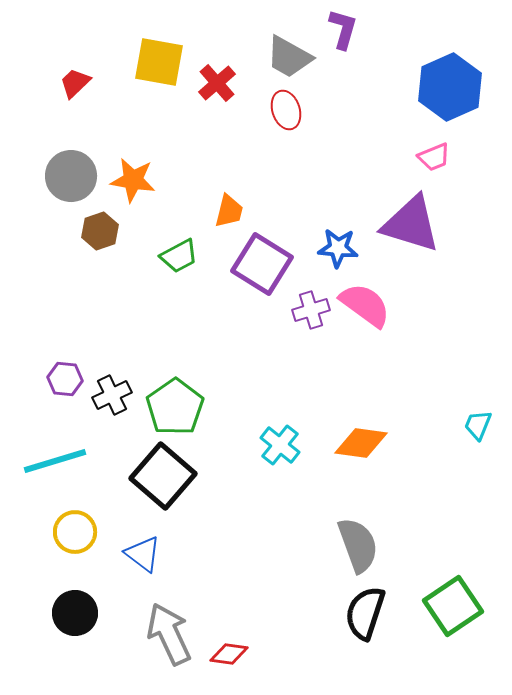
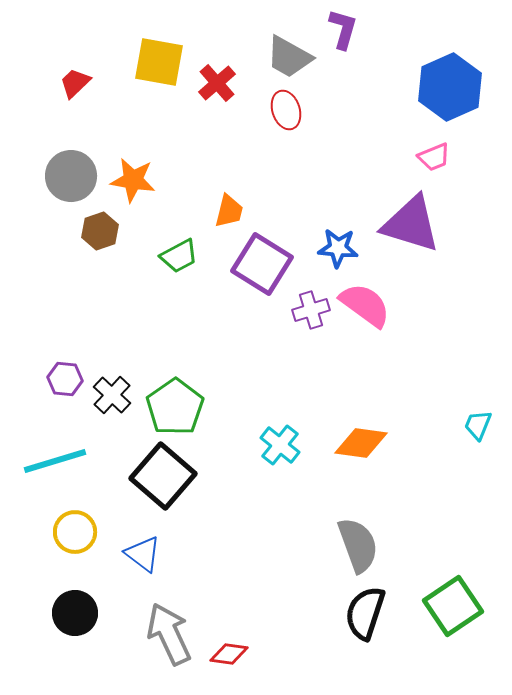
black cross: rotated 21 degrees counterclockwise
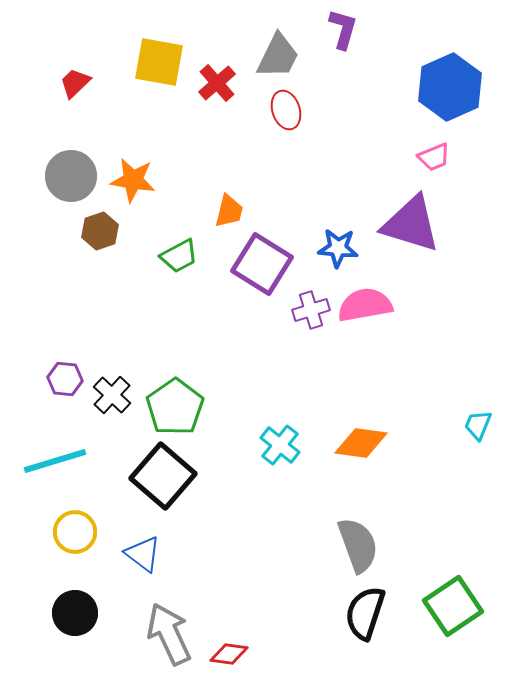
gray trapezoid: moved 11 px left, 1 px up; rotated 93 degrees counterclockwise
pink semicircle: rotated 46 degrees counterclockwise
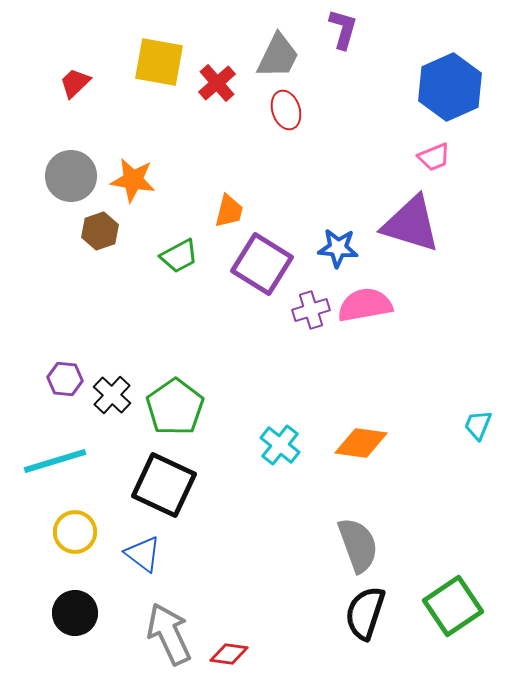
black square: moved 1 px right, 9 px down; rotated 16 degrees counterclockwise
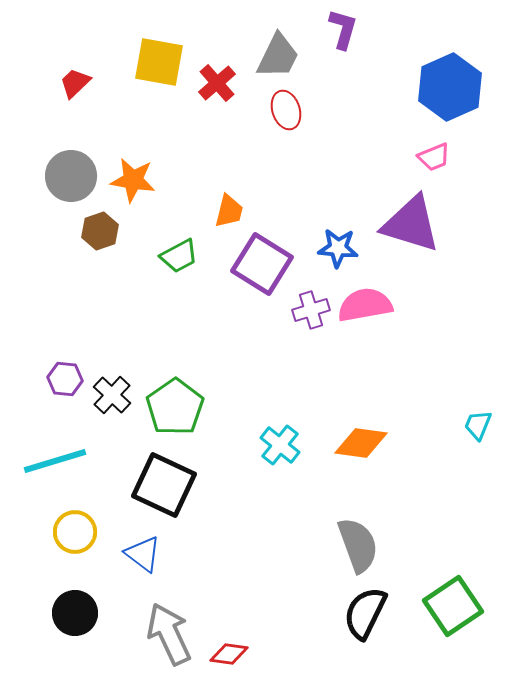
black semicircle: rotated 8 degrees clockwise
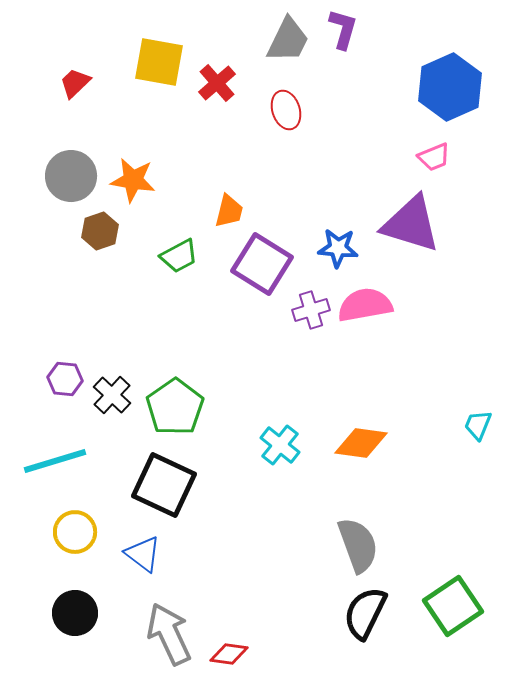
gray trapezoid: moved 10 px right, 16 px up
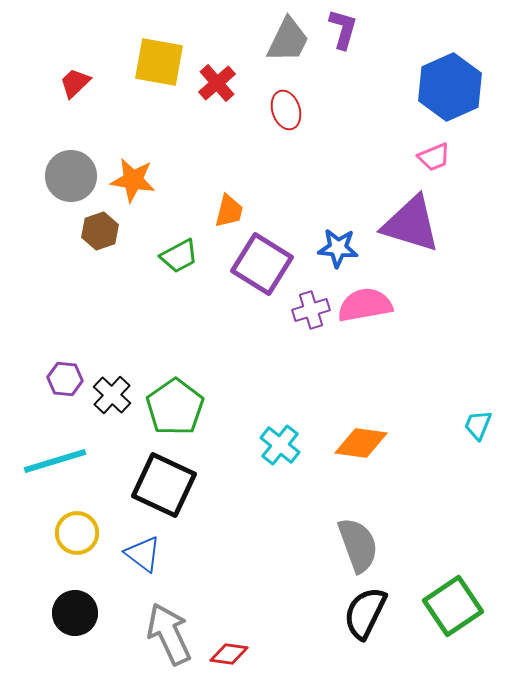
yellow circle: moved 2 px right, 1 px down
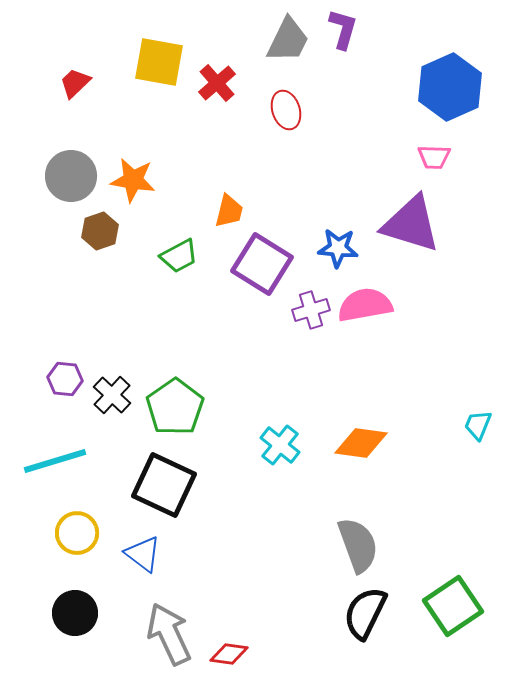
pink trapezoid: rotated 24 degrees clockwise
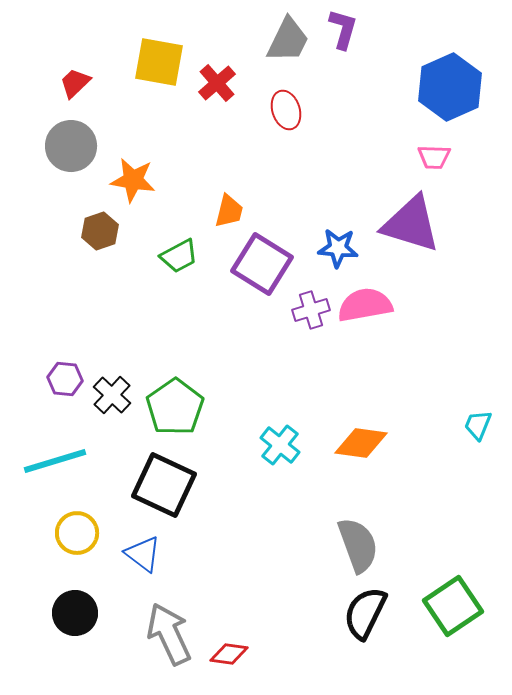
gray circle: moved 30 px up
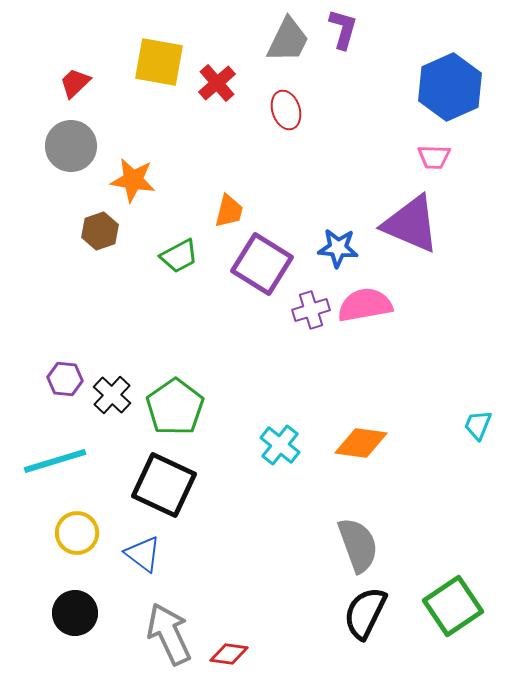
purple triangle: rotated 6 degrees clockwise
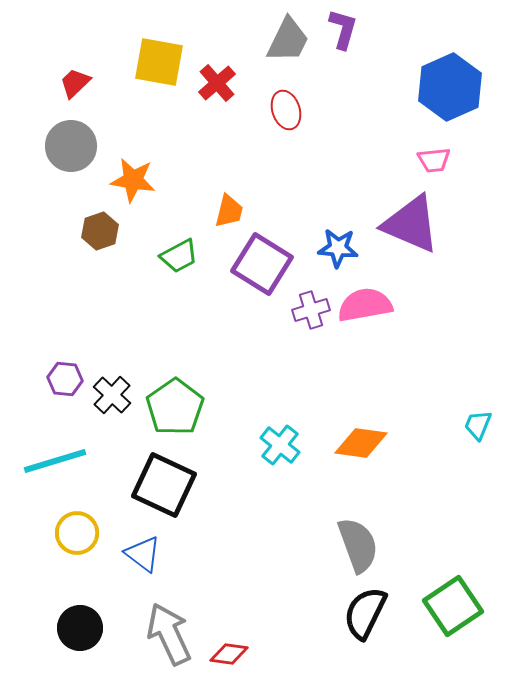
pink trapezoid: moved 3 px down; rotated 8 degrees counterclockwise
black circle: moved 5 px right, 15 px down
